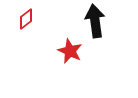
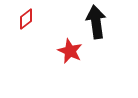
black arrow: moved 1 px right, 1 px down
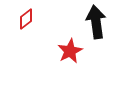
red star: rotated 20 degrees clockwise
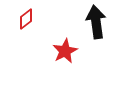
red star: moved 5 px left
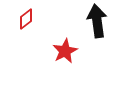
black arrow: moved 1 px right, 1 px up
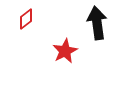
black arrow: moved 2 px down
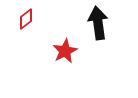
black arrow: moved 1 px right
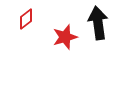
red star: moved 14 px up; rotated 10 degrees clockwise
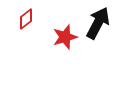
black arrow: rotated 36 degrees clockwise
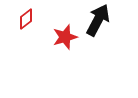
black arrow: moved 3 px up
